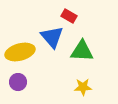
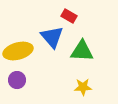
yellow ellipse: moved 2 px left, 1 px up
purple circle: moved 1 px left, 2 px up
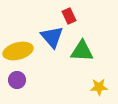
red rectangle: rotated 35 degrees clockwise
yellow star: moved 16 px right
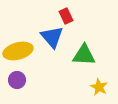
red rectangle: moved 3 px left
green triangle: moved 2 px right, 4 px down
yellow star: rotated 30 degrees clockwise
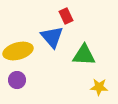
yellow star: rotated 24 degrees counterclockwise
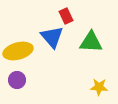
green triangle: moved 7 px right, 13 px up
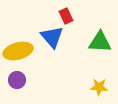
green triangle: moved 9 px right
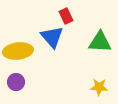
yellow ellipse: rotated 8 degrees clockwise
purple circle: moved 1 px left, 2 px down
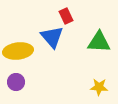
green triangle: moved 1 px left
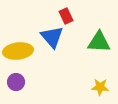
yellow star: moved 1 px right
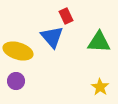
yellow ellipse: rotated 24 degrees clockwise
purple circle: moved 1 px up
yellow star: rotated 30 degrees clockwise
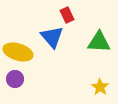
red rectangle: moved 1 px right, 1 px up
yellow ellipse: moved 1 px down
purple circle: moved 1 px left, 2 px up
